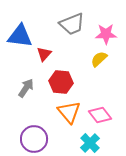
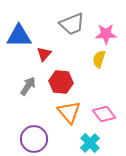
blue triangle: moved 1 px left; rotated 8 degrees counterclockwise
yellow semicircle: rotated 30 degrees counterclockwise
gray arrow: moved 2 px right, 2 px up
pink diamond: moved 4 px right, 1 px up
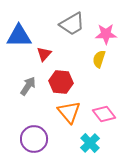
gray trapezoid: rotated 8 degrees counterclockwise
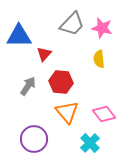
gray trapezoid: rotated 16 degrees counterclockwise
pink star: moved 4 px left, 6 px up; rotated 15 degrees clockwise
yellow semicircle: rotated 24 degrees counterclockwise
orange triangle: moved 2 px left
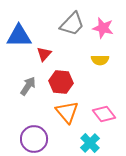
pink star: moved 1 px right
yellow semicircle: moved 1 px right, 1 px down; rotated 84 degrees counterclockwise
